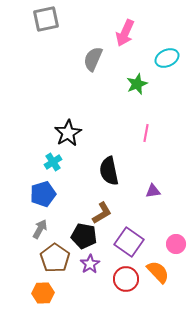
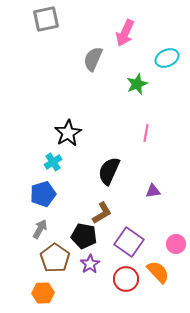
black semicircle: rotated 36 degrees clockwise
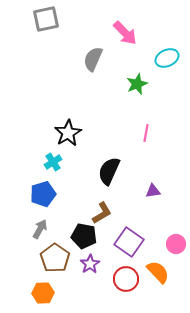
pink arrow: rotated 68 degrees counterclockwise
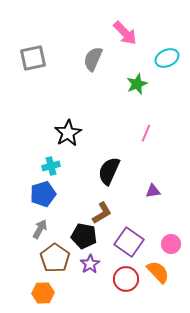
gray square: moved 13 px left, 39 px down
pink line: rotated 12 degrees clockwise
cyan cross: moved 2 px left, 4 px down; rotated 18 degrees clockwise
pink circle: moved 5 px left
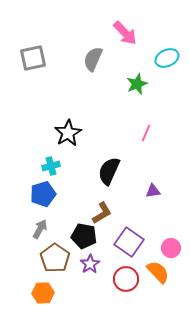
pink circle: moved 4 px down
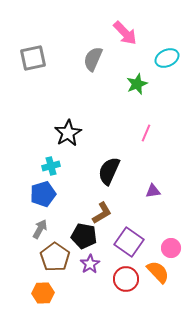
brown pentagon: moved 1 px up
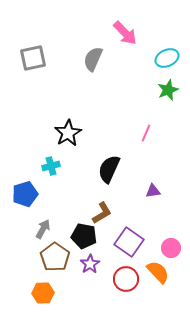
green star: moved 31 px right, 6 px down
black semicircle: moved 2 px up
blue pentagon: moved 18 px left
gray arrow: moved 3 px right
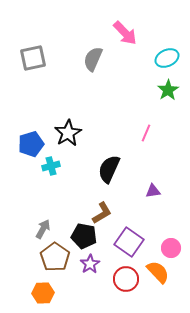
green star: rotated 10 degrees counterclockwise
blue pentagon: moved 6 px right, 50 px up
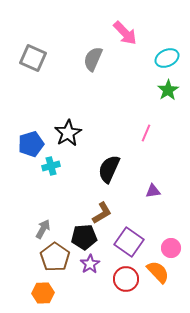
gray square: rotated 36 degrees clockwise
black pentagon: moved 1 px down; rotated 15 degrees counterclockwise
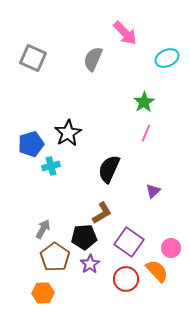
green star: moved 24 px left, 12 px down
purple triangle: rotated 35 degrees counterclockwise
orange semicircle: moved 1 px left, 1 px up
